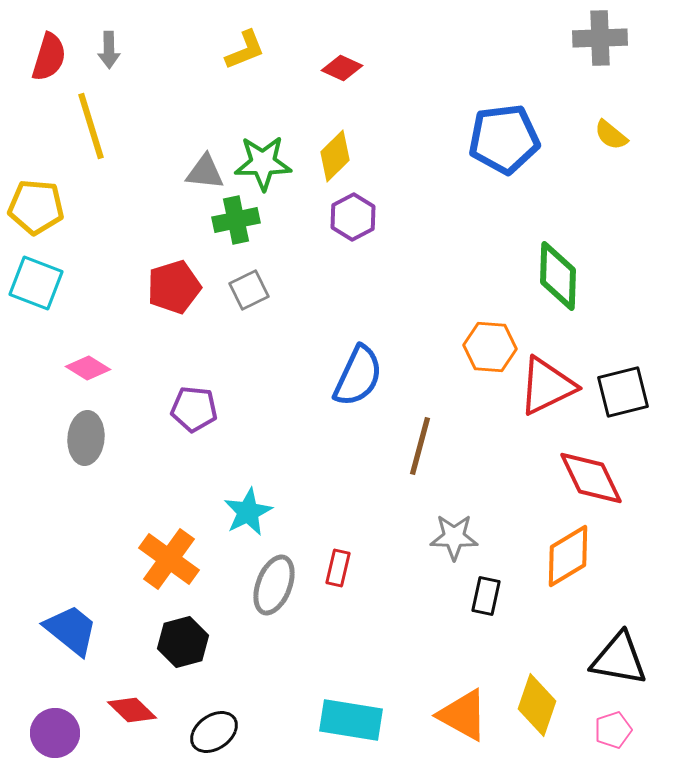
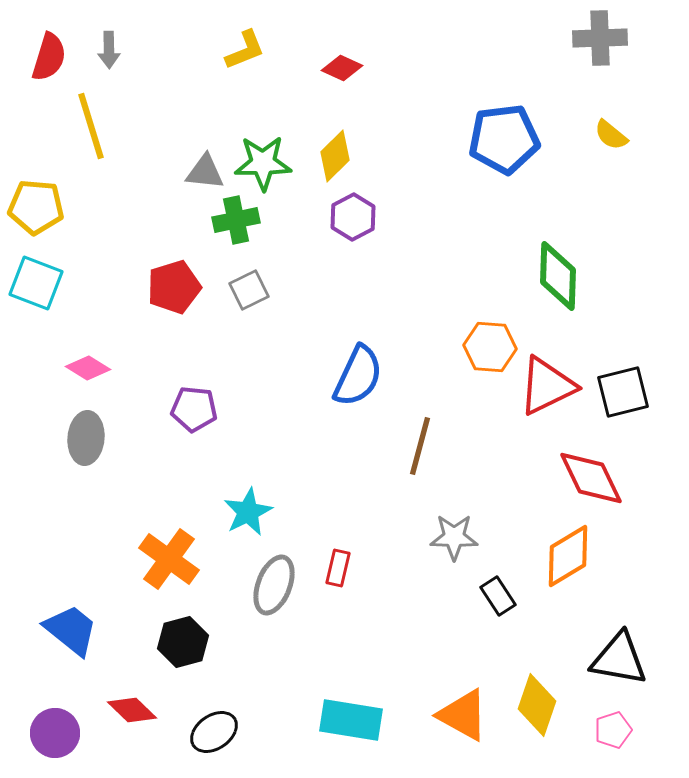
black rectangle at (486, 596): moved 12 px right; rotated 45 degrees counterclockwise
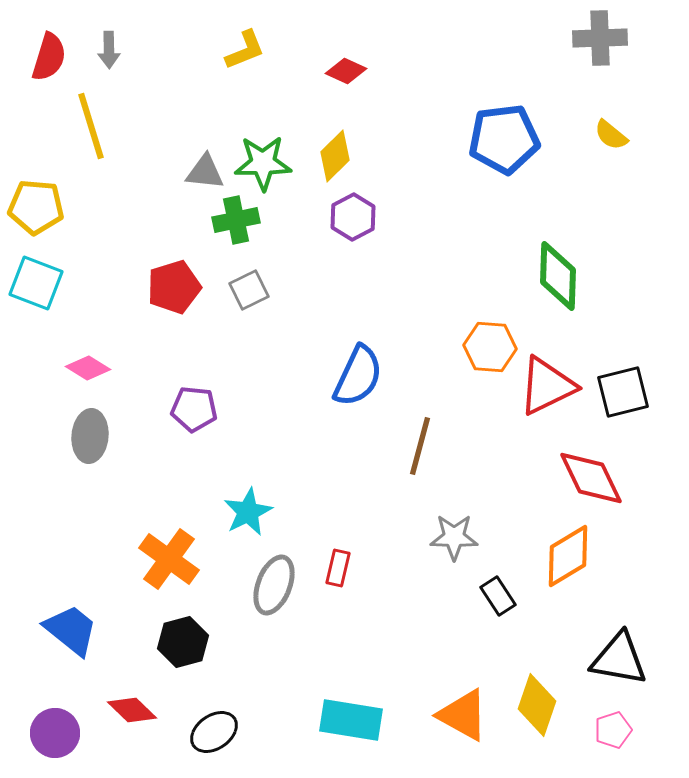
red diamond at (342, 68): moved 4 px right, 3 px down
gray ellipse at (86, 438): moved 4 px right, 2 px up
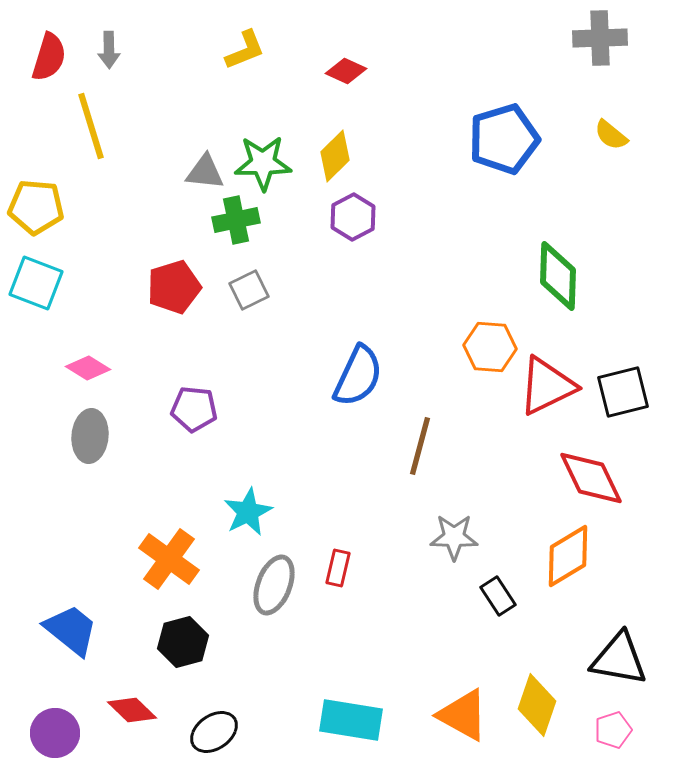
blue pentagon at (504, 139): rotated 10 degrees counterclockwise
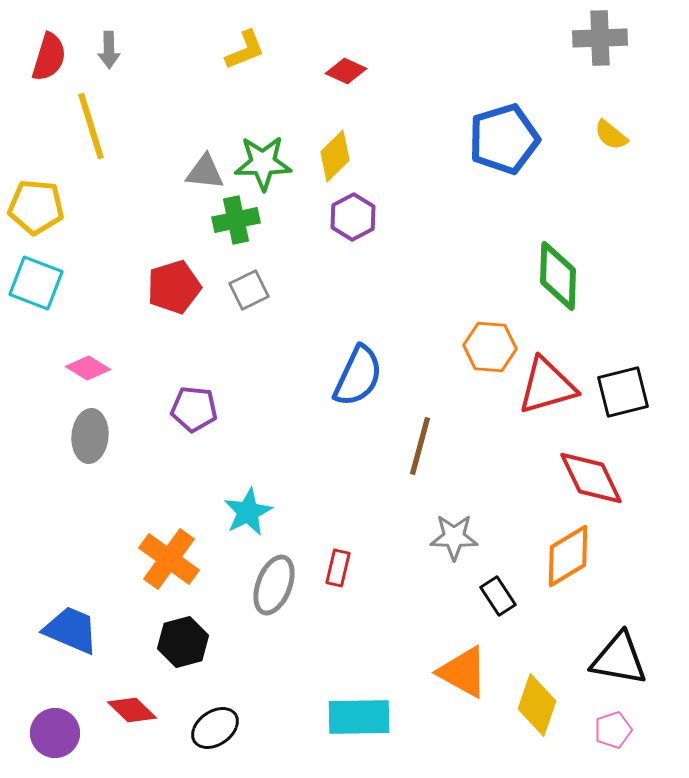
red triangle at (547, 386): rotated 10 degrees clockwise
blue trapezoid at (71, 630): rotated 16 degrees counterclockwise
orange triangle at (463, 715): moved 43 px up
cyan rectangle at (351, 720): moved 8 px right, 3 px up; rotated 10 degrees counterclockwise
black ellipse at (214, 732): moved 1 px right, 4 px up
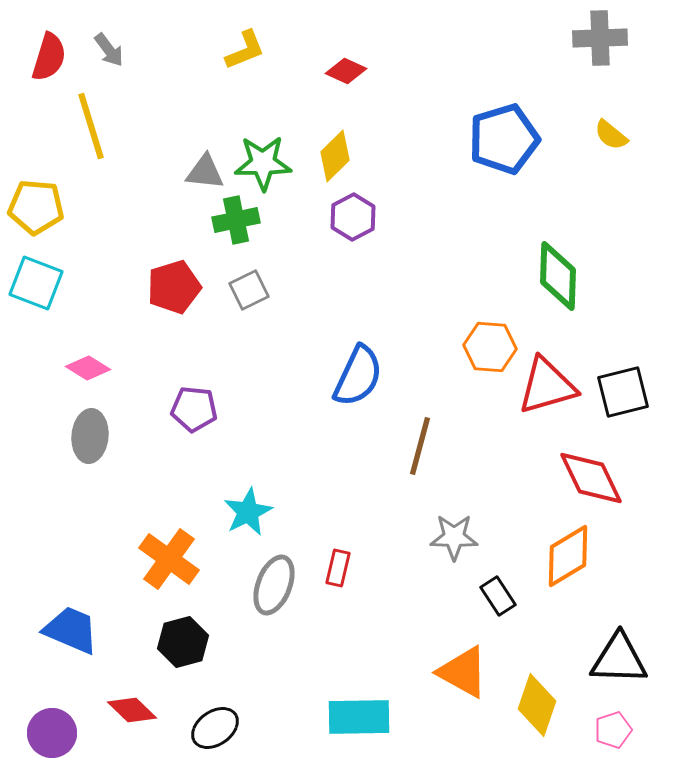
gray arrow at (109, 50): rotated 36 degrees counterclockwise
black triangle at (619, 659): rotated 8 degrees counterclockwise
purple circle at (55, 733): moved 3 px left
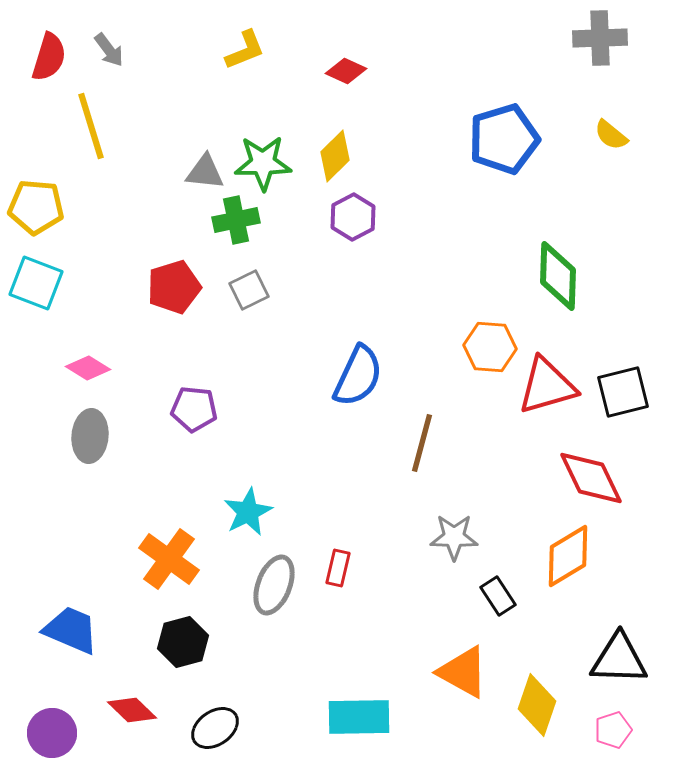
brown line at (420, 446): moved 2 px right, 3 px up
